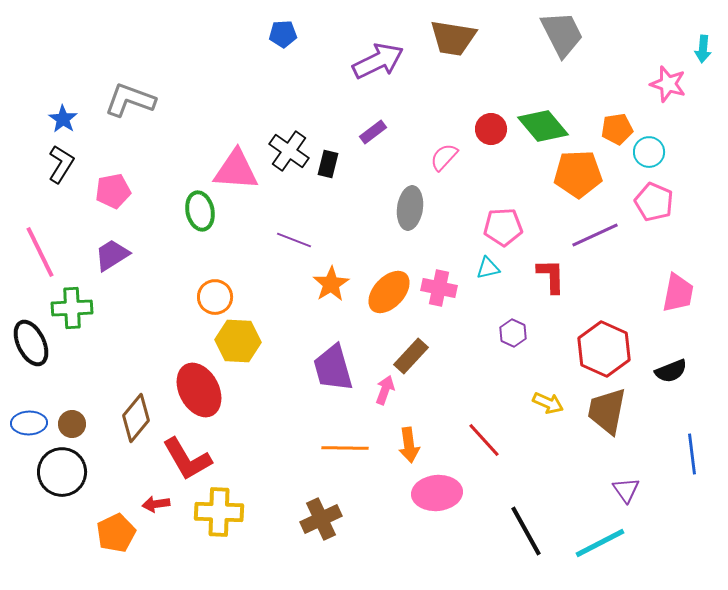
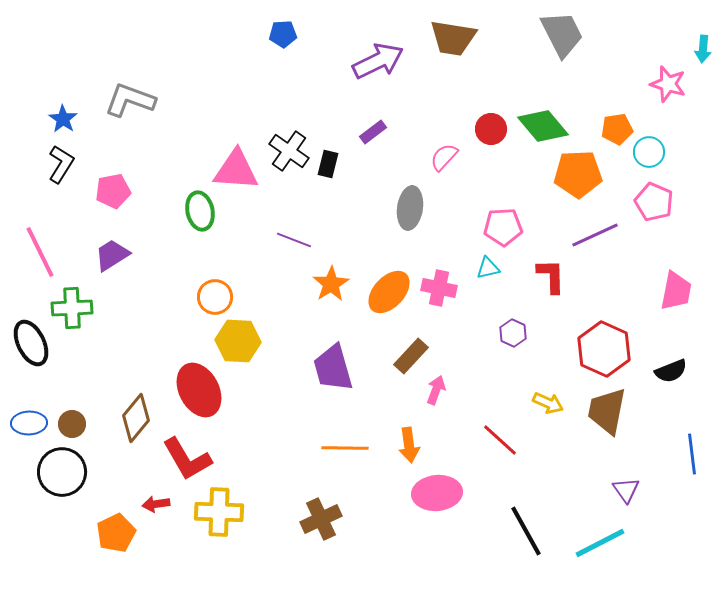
pink trapezoid at (678, 293): moved 2 px left, 2 px up
pink arrow at (385, 390): moved 51 px right
red line at (484, 440): moved 16 px right; rotated 6 degrees counterclockwise
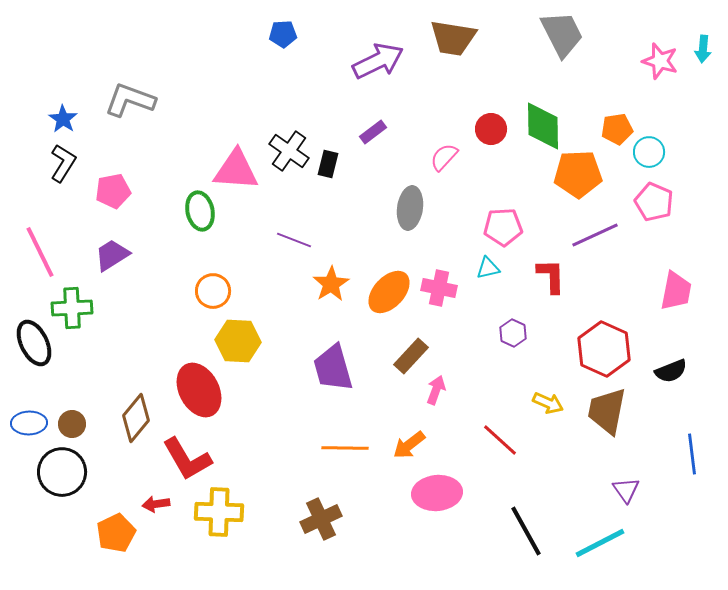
pink star at (668, 84): moved 8 px left, 23 px up
green diamond at (543, 126): rotated 39 degrees clockwise
black L-shape at (61, 164): moved 2 px right, 1 px up
orange circle at (215, 297): moved 2 px left, 6 px up
black ellipse at (31, 343): moved 3 px right
orange arrow at (409, 445): rotated 60 degrees clockwise
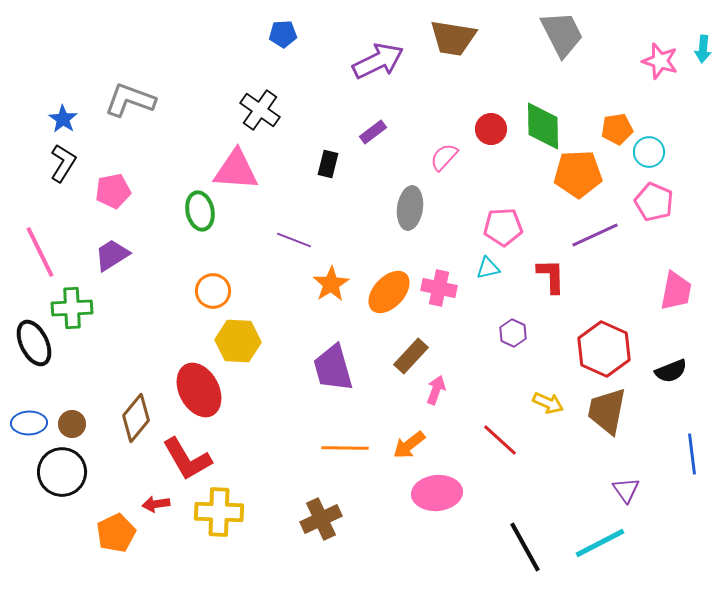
black cross at (289, 151): moved 29 px left, 41 px up
black line at (526, 531): moved 1 px left, 16 px down
